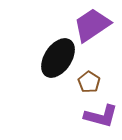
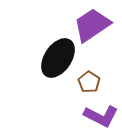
purple L-shape: rotated 12 degrees clockwise
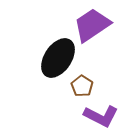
brown pentagon: moved 7 px left, 4 px down
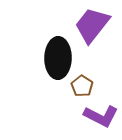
purple trapezoid: rotated 18 degrees counterclockwise
black ellipse: rotated 33 degrees counterclockwise
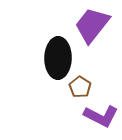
brown pentagon: moved 2 px left, 1 px down
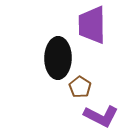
purple trapezoid: rotated 39 degrees counterclockwise
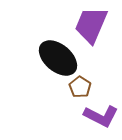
purple trapezoid: moved 1 px left; rotated 24 degrees clockwise
black ellipse: rotated 51 degrees counterclockwise
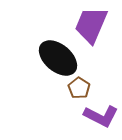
brown pentagon: moved 1 px left, 1 px down
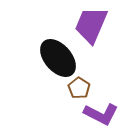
black ellipse: rotated 9 degrees clockwise
purple L-shape: moved 2 px up
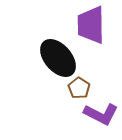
purple trapezoid: rotated 24 degrees counterclockwise
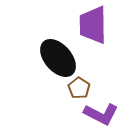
purple trapezoid: moved 2 px right
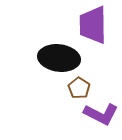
black ellipse: moved 1 px right; rotated 42 degrees counterclockwise
